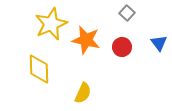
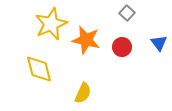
yellow diamond: rotated 12 degrees counterclockwise
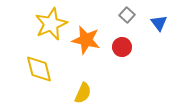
gray square: moved 2 px down
blue triangle: moved 20 px up
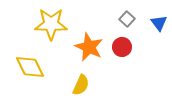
gray square: moved 4 px down
yellow star: rotated 24 degrees clockwise
orange star: moved 3 px right, 7 px down; rotated 12 degrees clockwise
yellow diamond: moved 9 px left, 2 px up; rotated 12 degrees counterclockwise
yellow semicircle: moved 2 px left, 8 px up
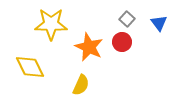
red circle: moved 5 px up
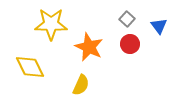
blue triangle: moved 3 px down
red circle: moved 8 px right, 2 px down
